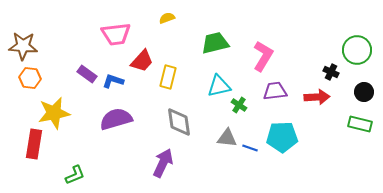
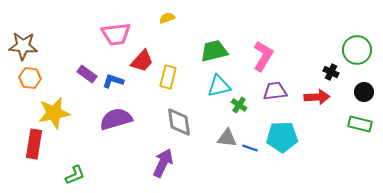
green trapezoid: moved 1 px left, 8 px down
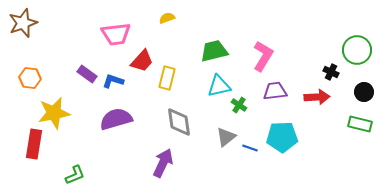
brown star: moved 23 px up; rotated 24 degrees counterclockwise
yellow rectangle: moved 1 px left, 1 px down
gray triangle: moved 1 px left, 1 px up; rotated 45 degrees counterclockwise
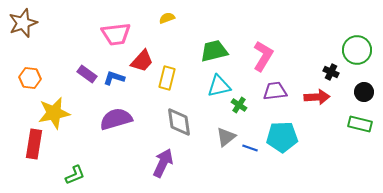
blue L-shape: moved 1 px right, 3 px up
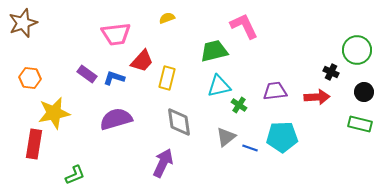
pink L-shape: moved 19 px left, 30 px up; rotated 56 degrees counterclockwise
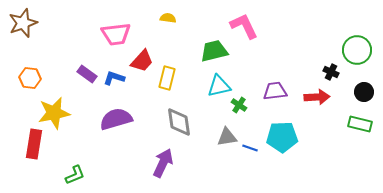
yellow semicircle: moved 1 px right; rotated 28 degrees clockwise
gray triangle: moved 1 px right; rotated 30 degrees clockwise
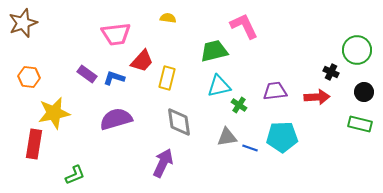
orange hexagon: moved 1 px left, 1 px up
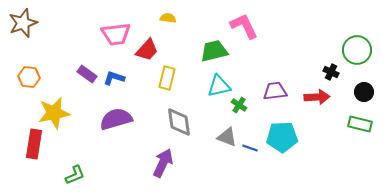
red trapezoid: moved 5 px right, 11 px up
gray triangle: rotated 30 degrees clockwise
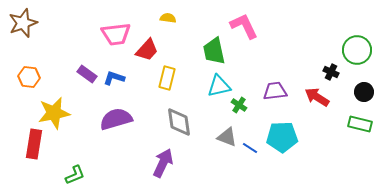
green trapezoid: rotated 88 degrees counterclockwise
red arrow: rotated 145 degrees counterclockwise
blue line: rotated 14 degrees clockwise
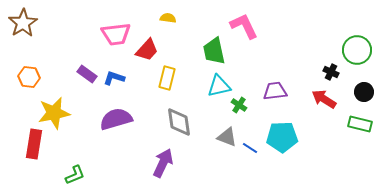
brown star: rotated 12 degrees counterclockwise
red arrow: moved 7 px right, 2 px down
